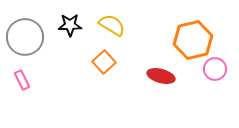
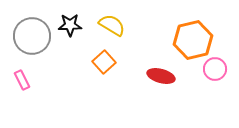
gray circle: moved 7 px right, 1 px up
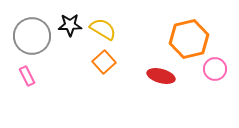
yellow semicircle: moved 9 px left, 4 px down
orange hexagon: moved 4 px left, 1 px up
pink rectangle: moved 5 px right, 4 px up
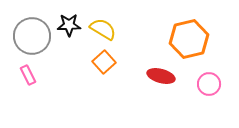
black star: moved 1 px left
pink circle: moved 6 px left, 15 px down
pink rectangle: moved 1 px right, 1 px up
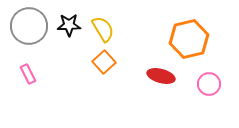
yellow semicircle: rotated 28 degrees clockwise
gray circle: moved 3 px left, 10 px up
pink rectangle: moved 1 px up
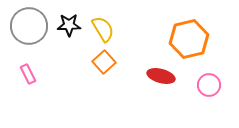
pink circle: moved 1 px down
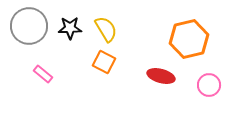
black star: moved 1 px right, 3 px down
yellow semicircle: moved 3 px right
orange square: rotated 20 degrees counterclockwise
pink rectangle: moved 15 px right; rotated 24 degrees counterclockwise
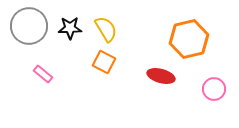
pink circle: moved 5 px right, 4 px down
